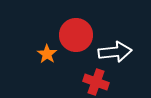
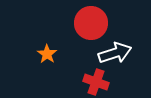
red circle: moved 15 px right, 12 px up
white arrow: moved 1 px down; rotated 12 degrees counterclockwise
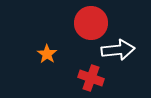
white arrow: moved 3 px right, 3 px up; rotated 12 degrees clockwise
red cross: moved 5 px left, 4 px up
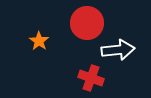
red circle: moved 4 px left
orange star: moved 8 px left, 13 px up
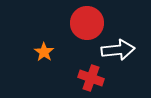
orange star: moved 5 px right, 11 px down
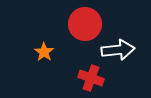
red circle: moved 2 px left, 1 px down
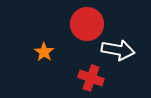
red circle: moved 2 px right
white arrow: rotated 16 degrees clockwise
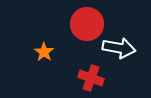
white arrow: moved 1 px right, 2 px up
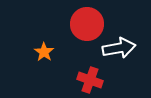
white arrow: rotated 20 degrees counterclockwise
red cross: moved 1 px left, 2 px down
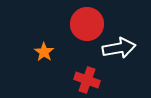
red cross: moved 3 px left
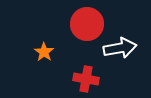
white arrow: moved 1 px right
red cross: moved 1 px left, 1 px up; rotated 10 degrees counterclockwise
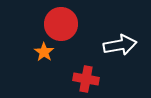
red circle: moved 26 px left
white arrow: moved 3 px up
